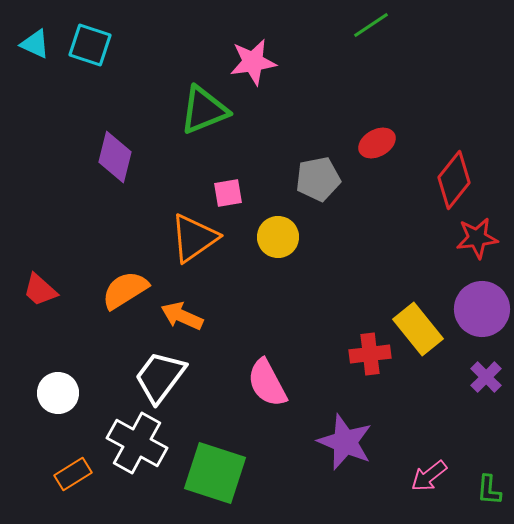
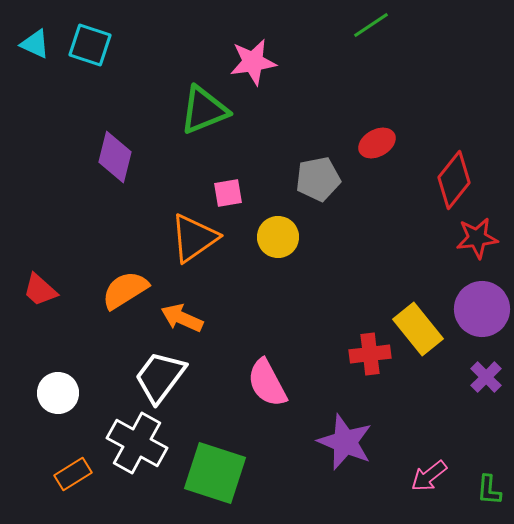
orange arrow: moved 2 px down
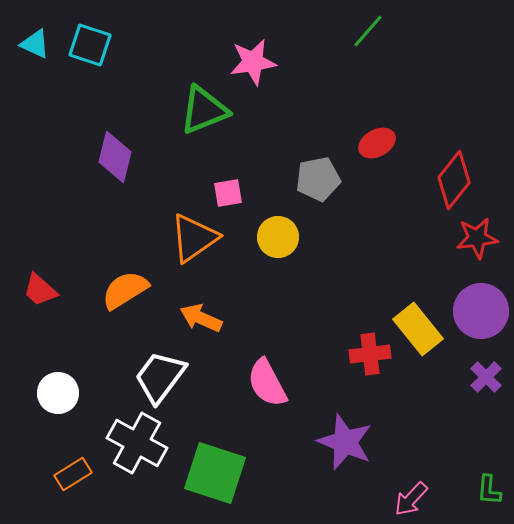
green line: moved 3 px left, 6 px down; rotated 15 degrees counterclockwise
purple circle: moved 1 px left, 2 px down
orange arrow: moved 19 px right
pink arrow: moved 18 px left, 23 px down; rotated 9 degrees counterclockwise
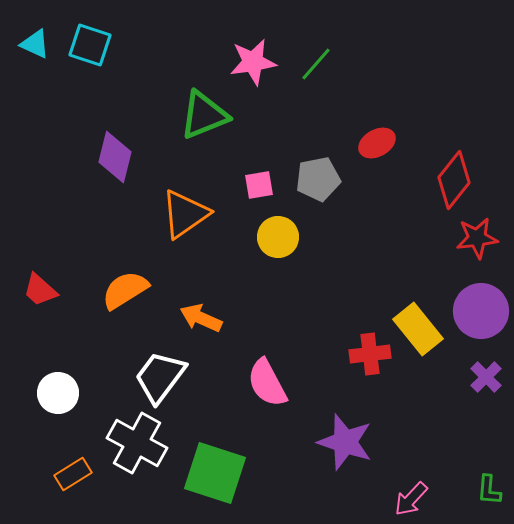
green line: moved 52 px left, 33 px down
green triangle: moved 5 px down
pink square: moved 31 px right, 8 px up
orange triangle: moved 9 px left, 24 px up
purple star: rotated 4 degrees counterclockwise
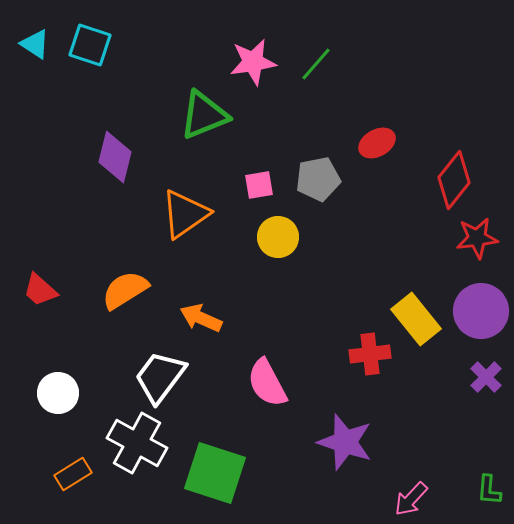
cyan triangle: rotated 8 degrees clockwise
yellow rectangle: moved 2 px left, 10 px up
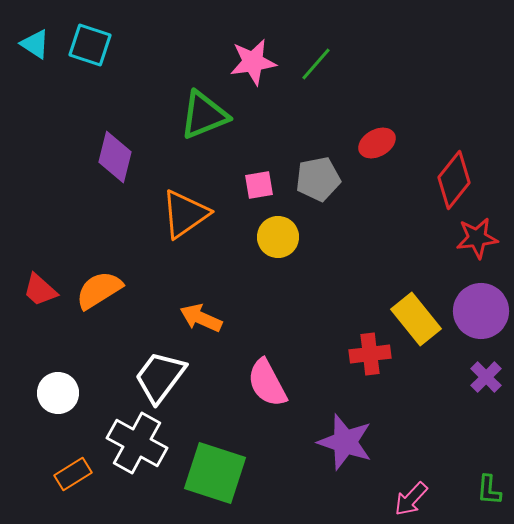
orange semicircle: moved 26 px left
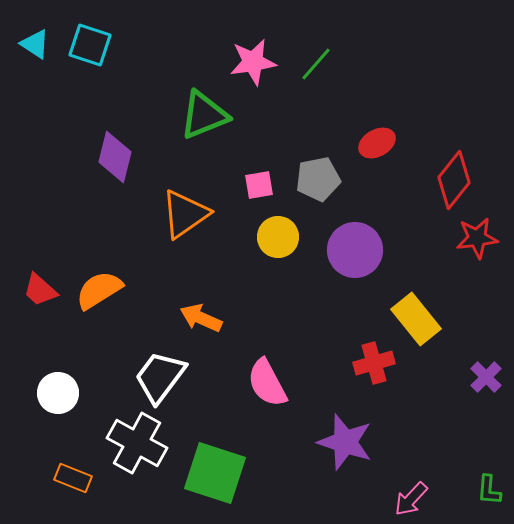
purple circle: moved 126 px left, 61 px up
red cross: moved 4 px right, 9 px down; rotated 9 degrees counterclockwise
orange rectangle: moved 4 px down; rotated 54 degrees clockwise
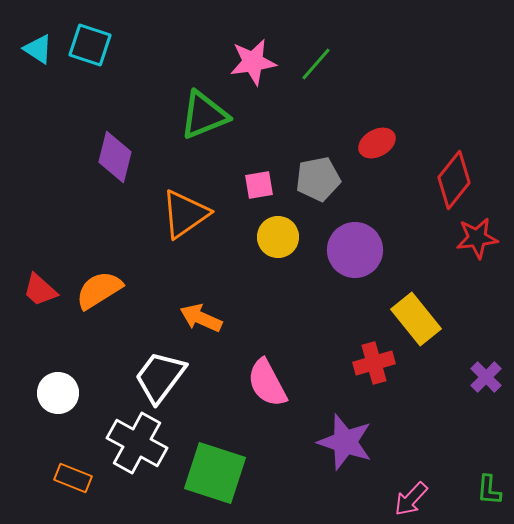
cyan triangle: moved 3 px right, 5 px down
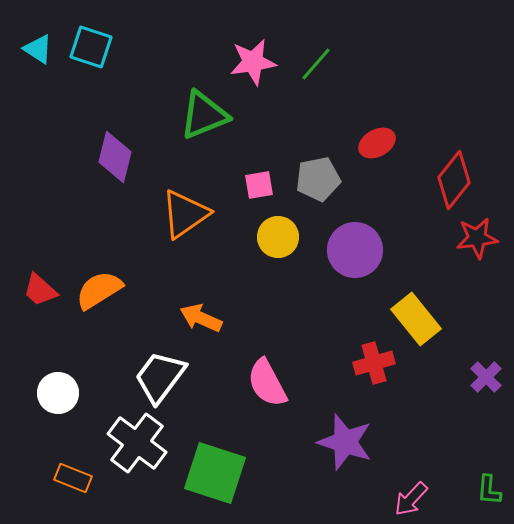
cyan square: moved 1 px right, 2 px down
white cross: rotated 8 degrees clockwise
